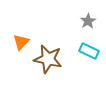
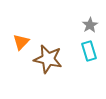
gray star: moved 2 px right, 4 px down
cyan rectangle: rotated 48 degrees clockwise
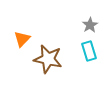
orange triangle: moved 1 px right, 3 px up
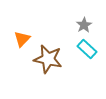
gray star: moved 6 px left
cyan rectangle: moved 2 px left, 2 px up; rotated 30 degrees counterclockwise
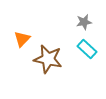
gray star: moved 3 px up; rotated 21 degrees clockwise
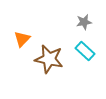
cyan rectangle: moved 2 px left, 2 px down
brown star: moved 1 px right
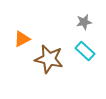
orange triangle: rotated 18 degrees clockwise
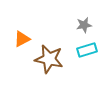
gray star: moved 3 px down
cyan rectangle: moved 2 px right, 1 px up; rotated 60 degrees counterclockwise
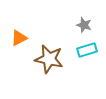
gray star: rotated 28 degrees clockwise
orange triangle: moved 3 px left, 1 px up
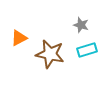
gray star: moved 3 px left
brown star: moved 1 px right, 5 px up
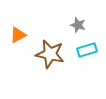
gray star: moved 3 px left
orange triangle: moved 1 px left, 3 px up
